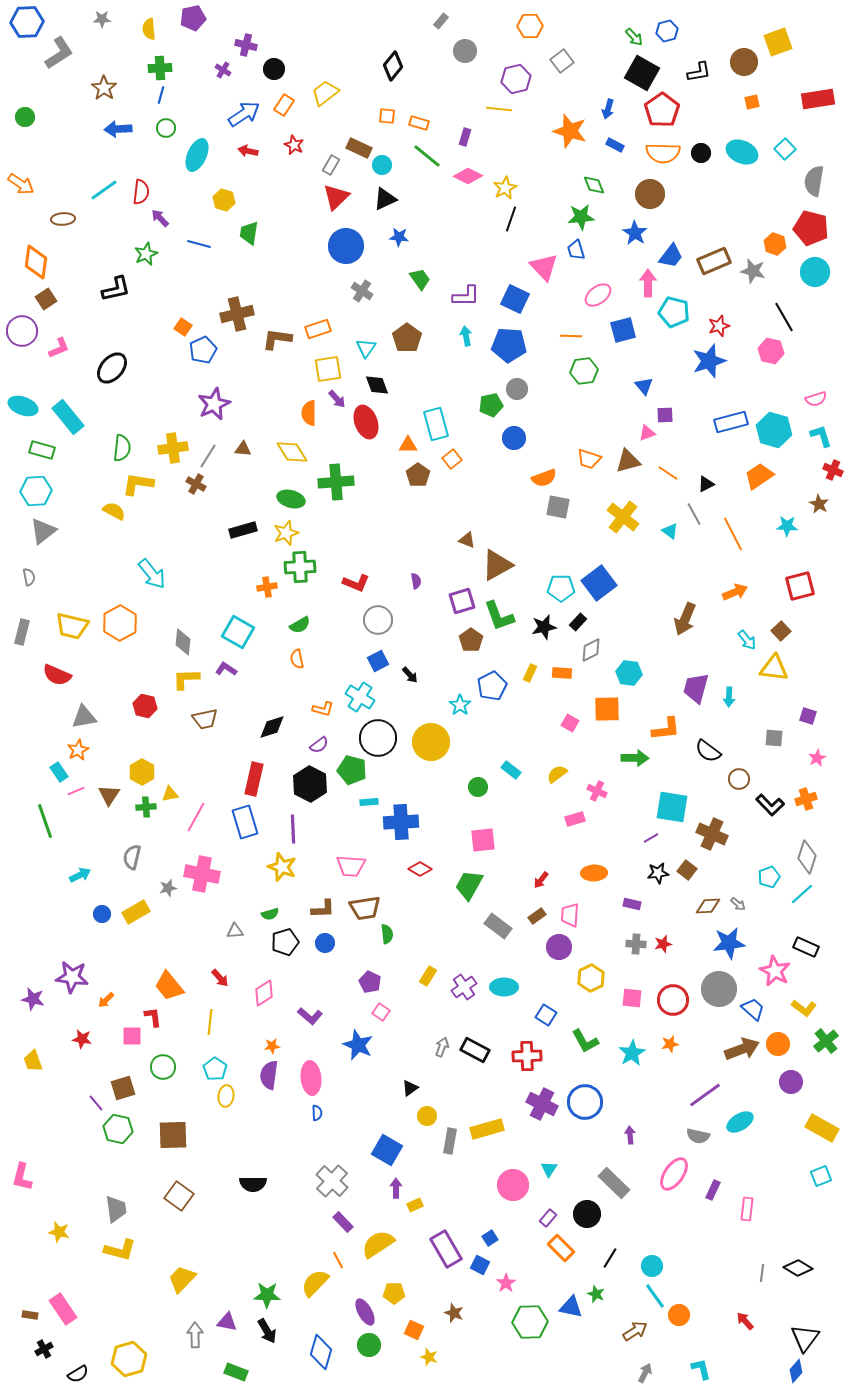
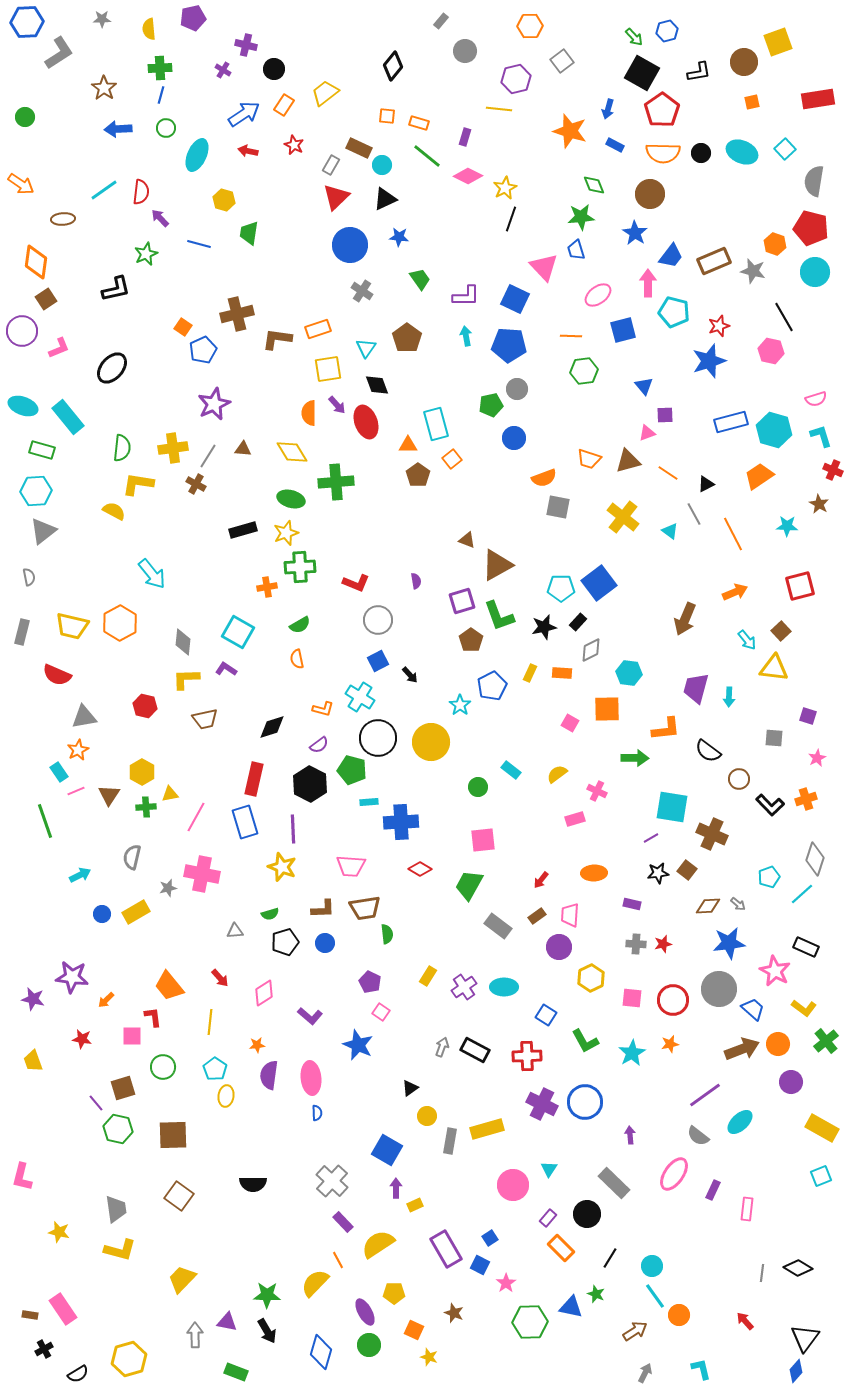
blue circle at (346, 246): moved 4 px right, 1 px up
purple arrow at (337, 399): moved 6 px down
gray diamond at (807, 857): moved 8 px right, 2 px down
orange star at (272, 1046): moved 15 px left, 1 px up
cyan ellipse at (740, 1122): rotated 12 degrees counterclockwise
gray semicircle at (698, 1136): rotated 25 degrees clockwise
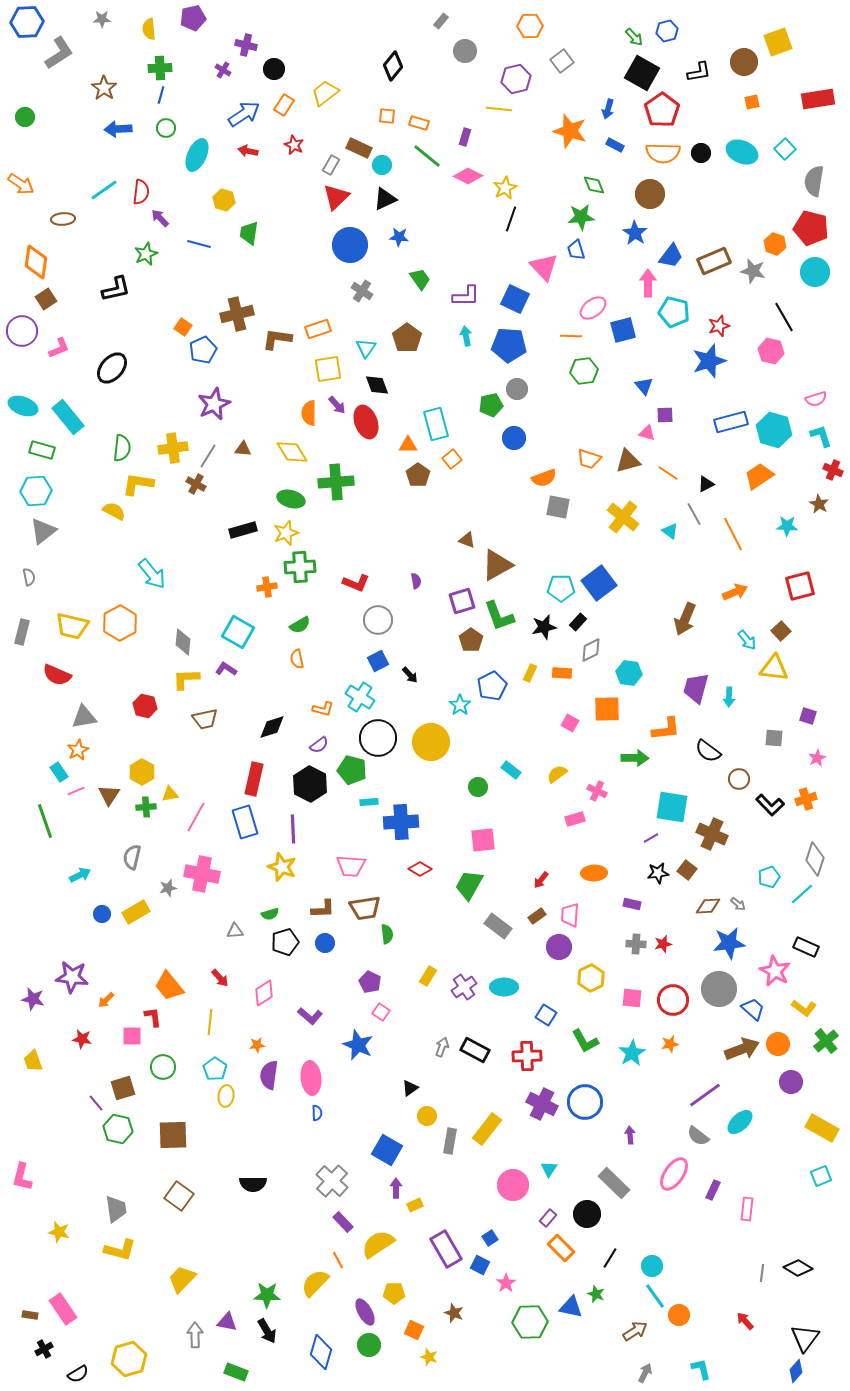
pink ellipse at (598, 295): moved 5 px left, 13 px down
pink triangle at (647, 433): rotated 36 degrees clockwise
yellow rectangle at (487, 1129): rotated 36 degrees counterclockwise
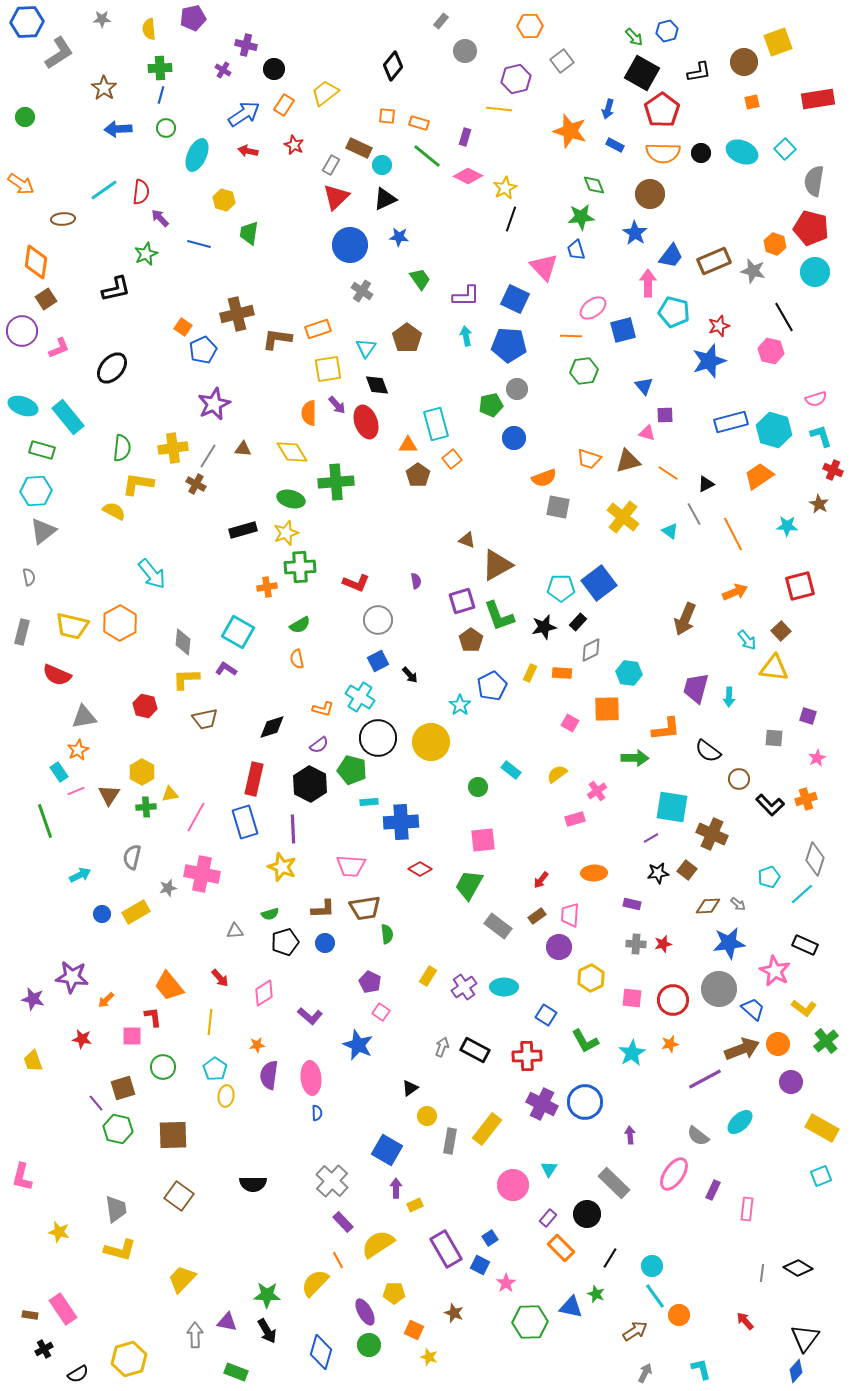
pink cross at (597, 791): rotated 30 degrees clockwise
black rectangle at (806, 947): moved 1 px left, 2 px up
purple line at (705, 1095): moved 16 px up; rotated 8 degrees clockwise
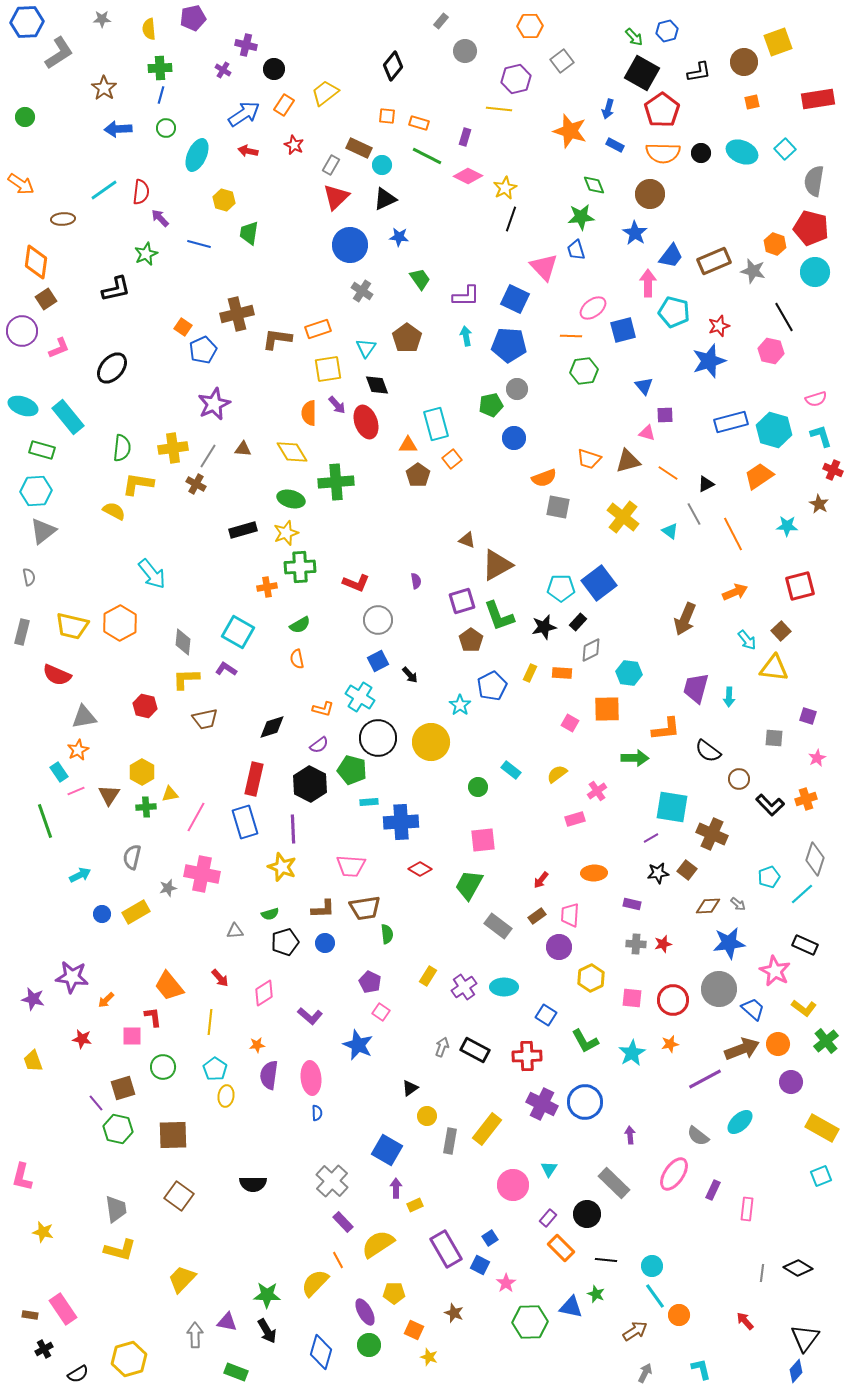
green line at (427, 156): rotated 12 degrees counterclockwise
yellow star at (59, 1232): moved 16 px left
black line at (610, 1258): moved 4 px left, 2 px down; rotated 65 degrees clockwise
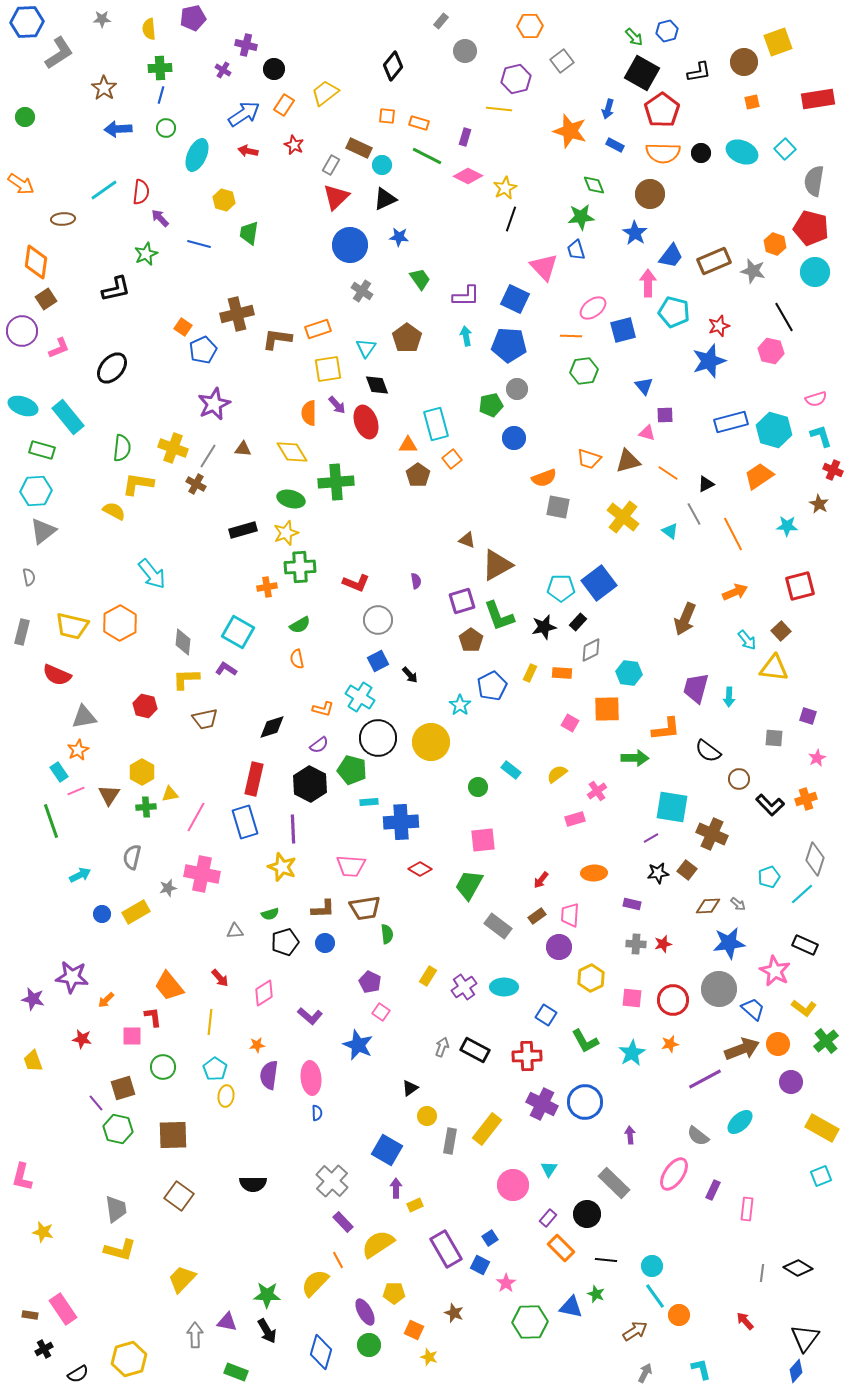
yellow cross at (173, 448): rotated 28 degrees clockwise
green line at (45, 821): moved 6 px right
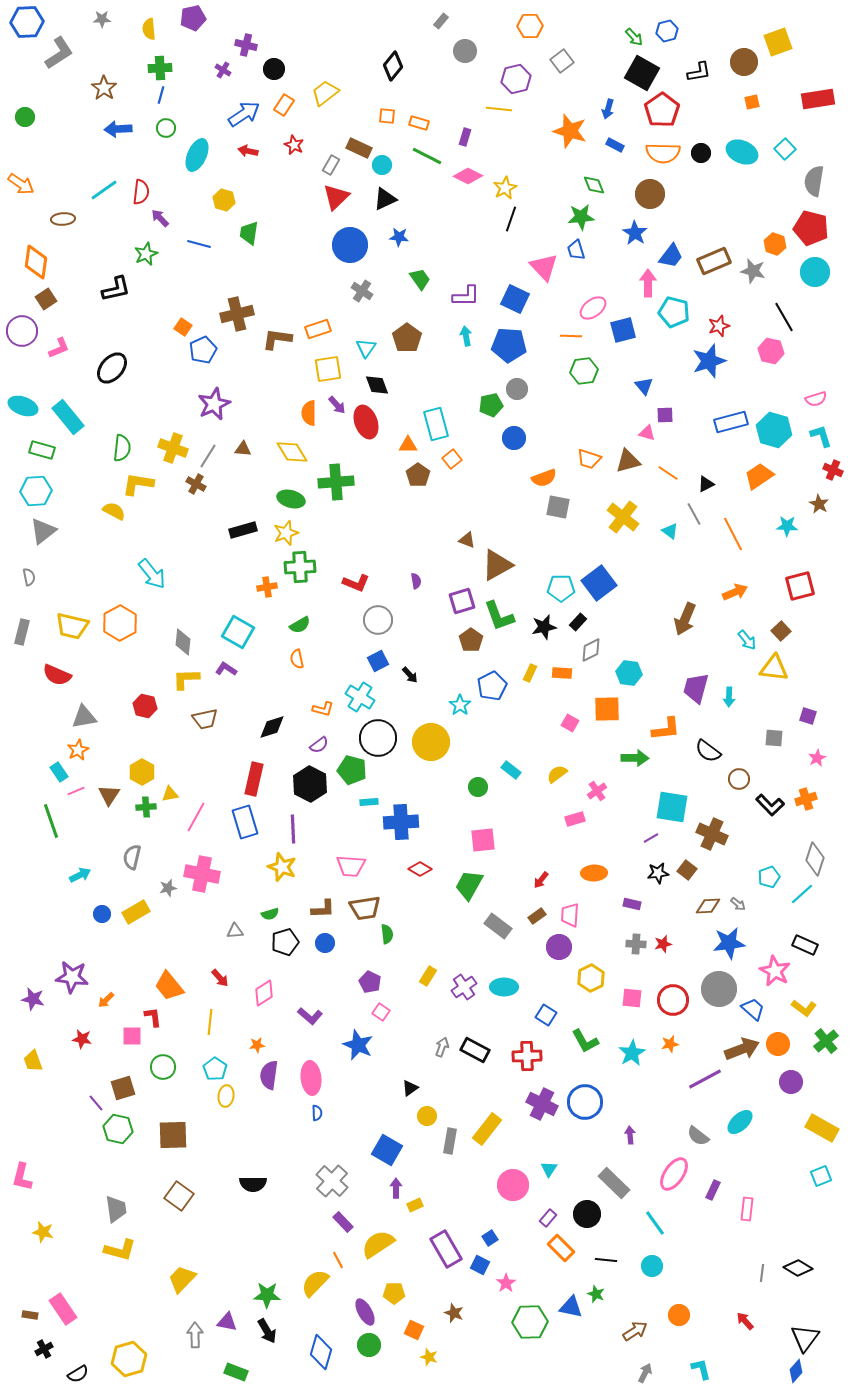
cyan line at (655, 1296): moved 73 px up
